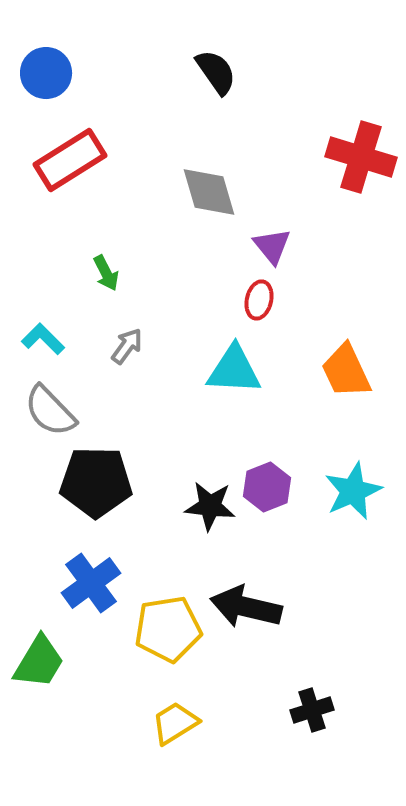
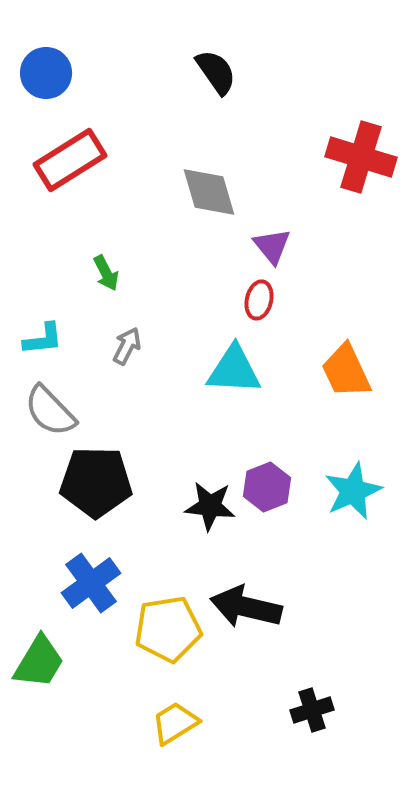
cyan L-shape: rotated 129 degrees clockwise
gray arrow: rotated 9 degrees counterclockwise
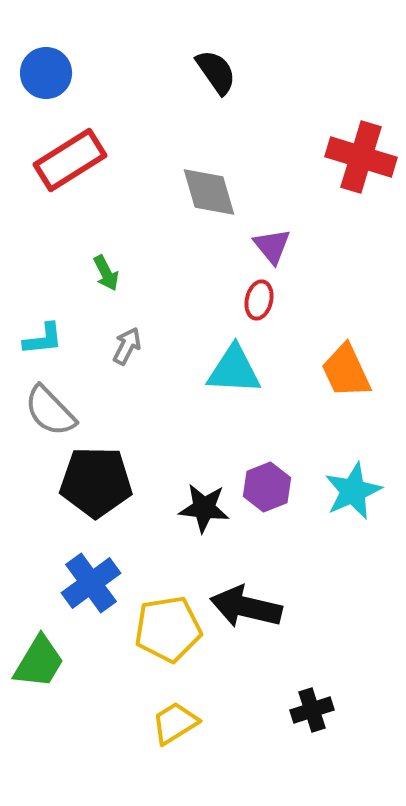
black star: moved 6 px left, 2 px down
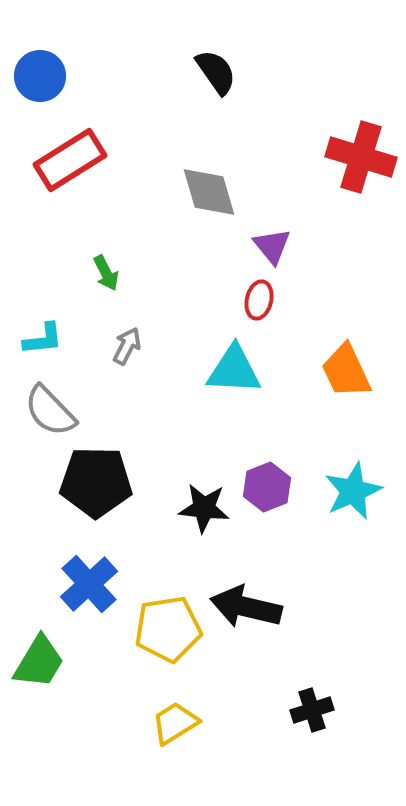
blue circle: moved 6 px left, 3 px down
blue cross: moved 2 px left, 1 px down; rotated 6 degrees counterclockwise
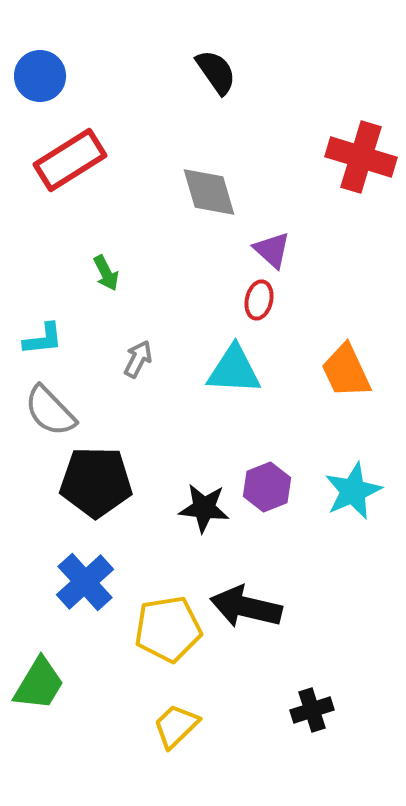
purple triangle: moved 4 px down; rotated 9 degrees counterclockwise
gray arrow: moved 11 px right, 13 px down
blue cross: moved 4 px left, 2 px up
green trapezoid: moved 22 px down
yellow trapezoid: moved 1 px right, 3 px down; rotated 12 degrees counterclockwise
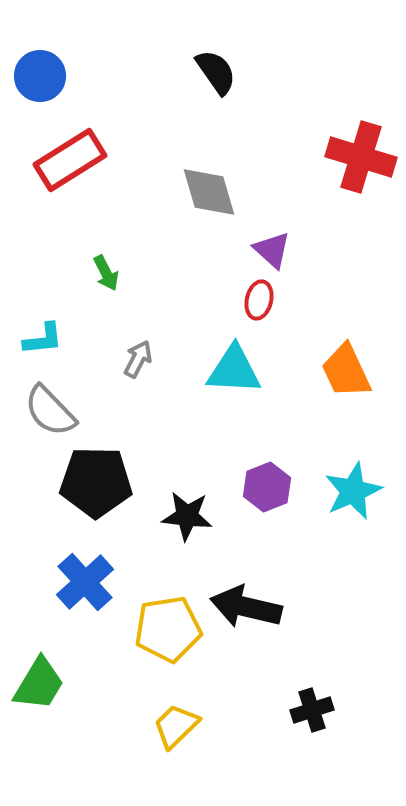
black star: moved 17 px left, 8 px down
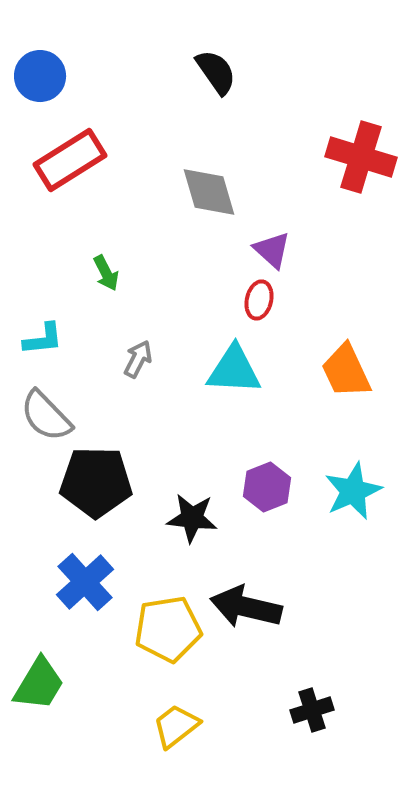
gray semicircle: moved 4 px left, 5 px down
black star: moved 5 px right, 2 px down
yellow trapezoid: rotated 6 degrees clockwise
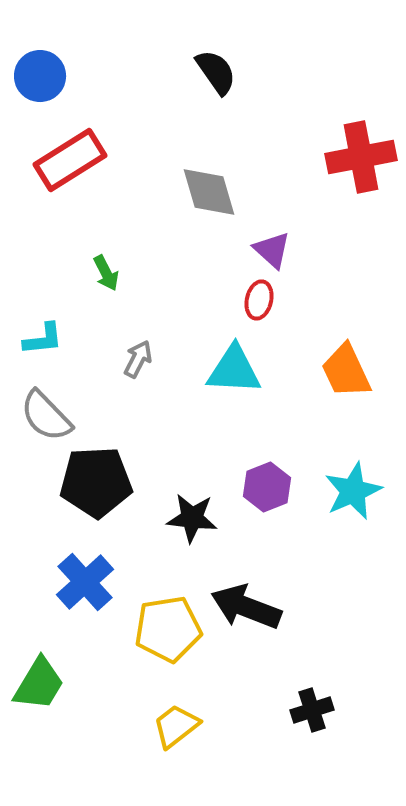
red cross: rotated 28 degrees counterclockwise
black pentagon: rotated 4 degrees counterclockwise
black arrow: rotated 8 degrees clockwise
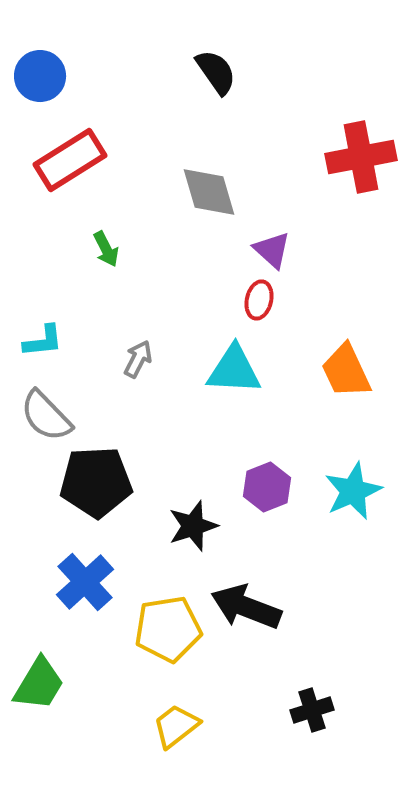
green arrow: moved 24 px up
cyan L-shape: moved 2 px down
black star: moved 1 px right, 8 px down; rotated 24 degrees counterclockwise
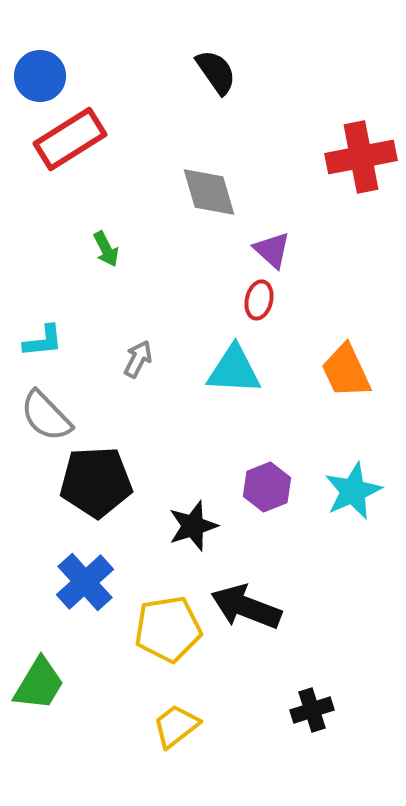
red rectangle: moved 21 px up
